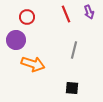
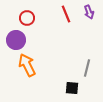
red circle: moved 1 px down
gray line: moved 13 px right, 18 px down
orange arrow: moved 6 px left, 1 px down; rotated 135 degrees counterclockwise
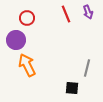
purple arrow: moved 1 px left
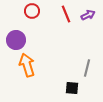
purple arrow: moved 3 px down; rotated 96 degrees counterclockwise
red circle: moved 5 px right, 7 px up
orange arrow: rotated 10 degrees clockwise
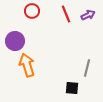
purple circle: moved 1 px left, 1 px down
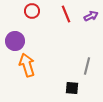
purple arrow: moved 3 px right, 1 px down
gray line: moved 2 px up
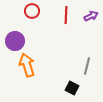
red line: moved 1 px down; rotated 24 degrees clockwise
black square: rotated 24 degrees clockwise
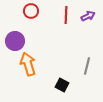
red circle: moved 1 px left
purple arrow: moved 3 px left
orange arrow: moved 1 px right, 1 px up
black square: moved 10 px left, 3 px up
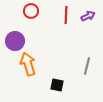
black square: moved 5 px left; rotated 16 degrees counterclockwise
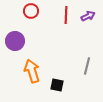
orange arrow: moved 4 px right, 7 px down
